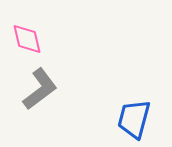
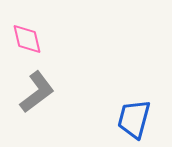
gray L-shape: moved 3 px left, 3 px down
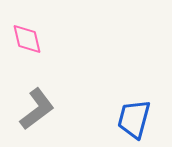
gray L-shape: moved 17 px down
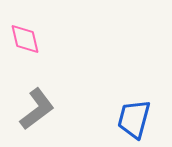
pink diamond: moved 2 px left
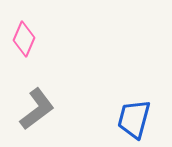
pink diamond: moved 1 px left; rotated 36 degrees clockwise
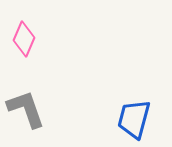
gray L-shape: moved 11 px left; rotated 72 degrees counterclockwise
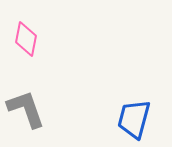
pink diamond: moved 2 px right; rotated 12 degrees counterclockwise
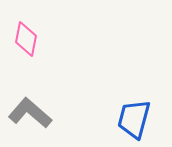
gray L-shape: moved 4 px right, 4 px down; rotated 30 degrees counterclockwise
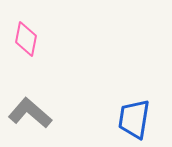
blue trapezoid: rotated 6 degrees counterclockwise
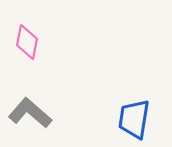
pink diamond: moved 1 px right, 3 px down
